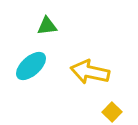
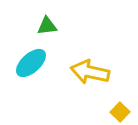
cyan ellipse: moved 3 px up
yellow square: moved 8 px right
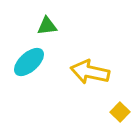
cyan ellipse: moved 2 px left, 1 px up
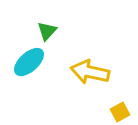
green triangle: moved 5 px down; rotated 40 degrees counterclockwise
yellow square: rotated 18 degrees clockwise
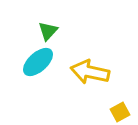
green triangle: moved 1 px right
cyan ellipse: moved 9 px right
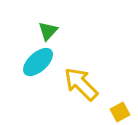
yellow arrow: moved 9 px left, 12 px down; rotated 33 degrees clockwise
